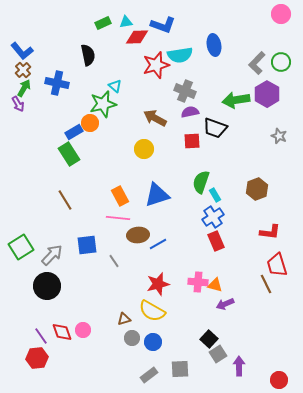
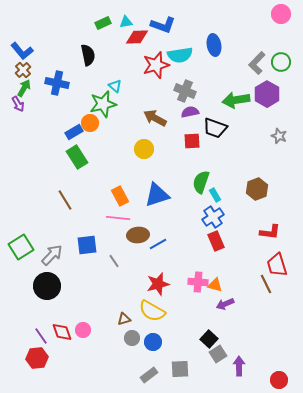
green rectangle at (69, 154): moved 8 px right, 3 px down
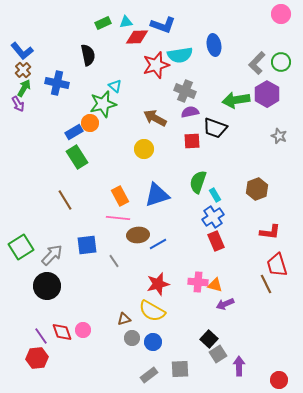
green semicircle at (201, 182): moved 3 px left
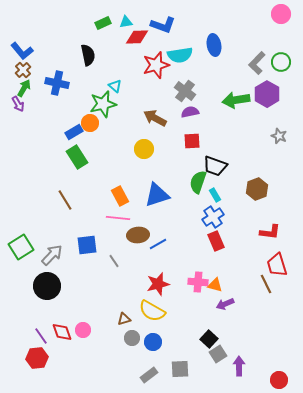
gray cross at (185, 91): rotated 15 degrees clockwise
black trapezoid at (215, 128): moved 38 px down
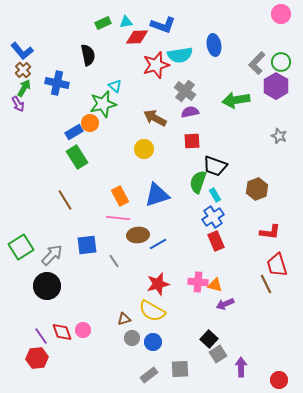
purple hexagon at (267, 94): moved 9 px right, 8 px up
purple arrow at (239, 366): moved 2 px right, 1 px down
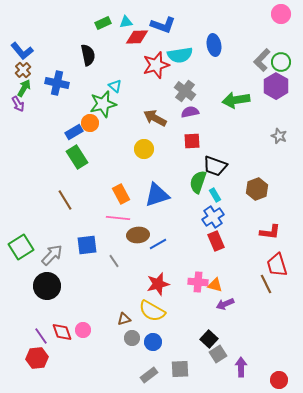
gray L-shape at (257, 63): moved 5 px right, 3 px up
orange rectangle at (120, 196): moved 1 px right, 2 px up
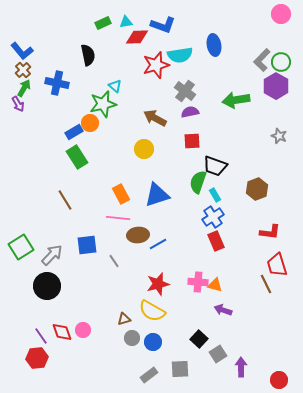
purple arrow at (225, 304): moved 2 px left, 6 px down; rotated 42 degrees clockwise
black square at (209, 339): moved 10 px left
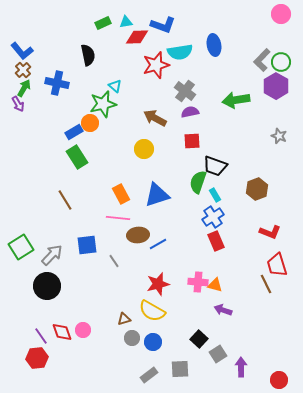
cyan semicircle at (180, 55): moved 3 px up
red L-shape at (270, 232): rotated 15 degrees clockwise
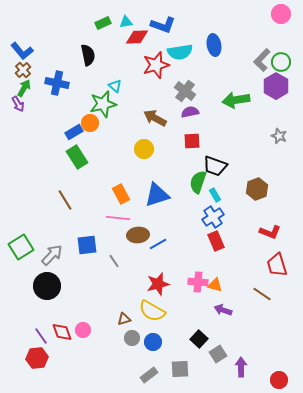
brown line at (266, 284): moved 4 px left, 10 px down; rotated 30 degrees counterclockwise
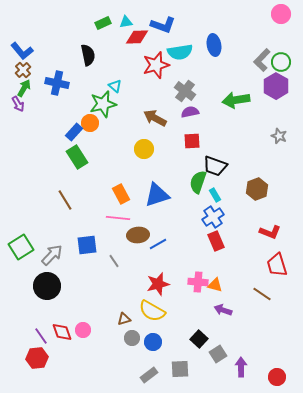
blue rectangle at (74, 132): rotated 18 degrees counterclockwise
red circle at (279, 380): moved 2 px left, 3 px up
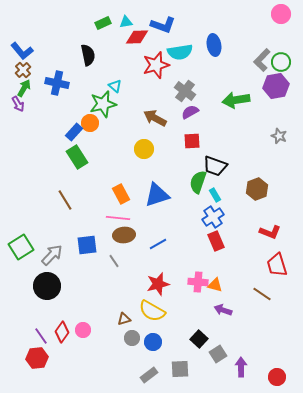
purple hexagon at (276, 86): rotated 20 degrees clockwise
purple semicircle at (190, 112): rotated 18 degrees counterclockwise
brown ellipse at (138, 235): moved 14 px left
red diamond at (62, 332): rotated 55 degrees clockwise
